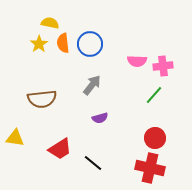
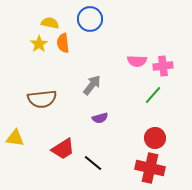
blue circle: moved 25 px up
green line: moved 1 px left
red trapezoid: moved 3 px right
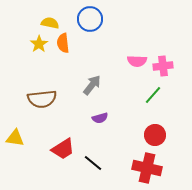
red circle: moved 3 px up
red cross: moved 3 px left
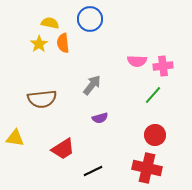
black line: moved 8 px down; rotated 66 degrees counterclockwise
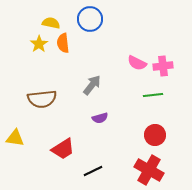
yellow semicircle: moved 1 px right
pink semicircle: moved 2 px down; rotated 24 degrees clockwise
green line: rotated 42 degrees clockwise
red cross: moved 2 px right, 2 px down; rotated 16 degrees clockwise
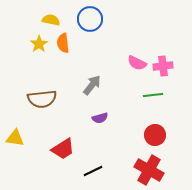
yellow semicircle: moved 3 px up
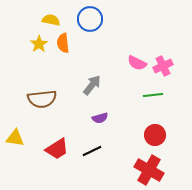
pink cross: rotated 18 degrees counterclockwise
red trapezoid: moved 6 px left
black line: moved 1 px left, 20 px up
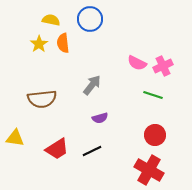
green line: rotated 24 degrees clockwise
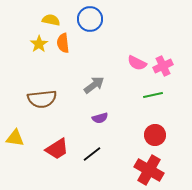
gray arrow: moved 2 px right; rotated 15 degrees clockwise
green line: rotated 30 degrees counterclockwise
black line: moved 3 px down; rotated 12 degrees counterclockwise
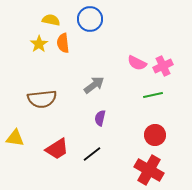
purple semicircle: rotated 119 degrees clockwise
